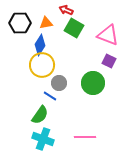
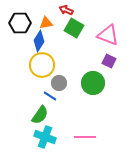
blue diamond: moved 1 px left, 4 px up
cyan cross: moved 2 px right, 2 px up
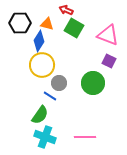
orange triangle: moved 1 px right, 1 px down; rotated 24 degrees clockwise
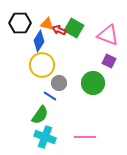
red arrow: moved 7 px left, 20 px down
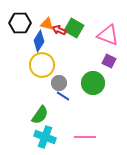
blue line: moved 13 px right
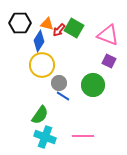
red arrow: rotated 72 degrees counterclockwise
green circle: moved 2 px down
pink line: moved 2 px left, 1 px up
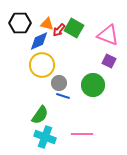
blue diamond: rotated 35 degrees clockwise
blue line: rotated 16 degrees counterclockwise
pink line: moved 1 px left, 2 px up
